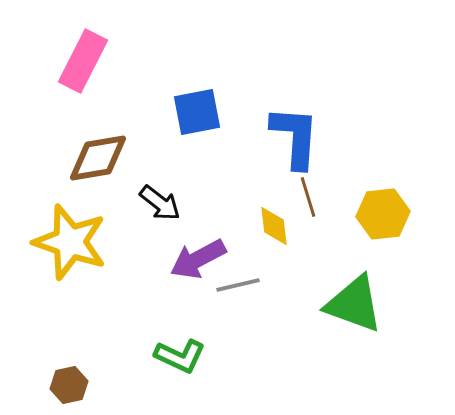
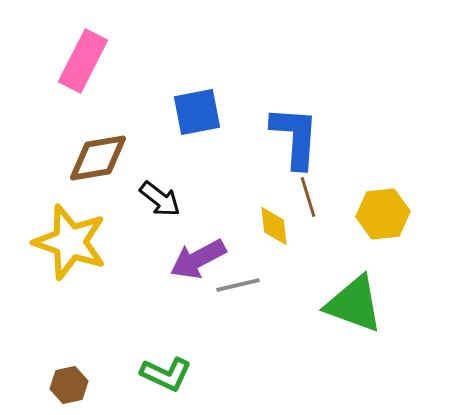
black arrow: moved 4 px up
green L-shape: moved 14 px left, 18 px down
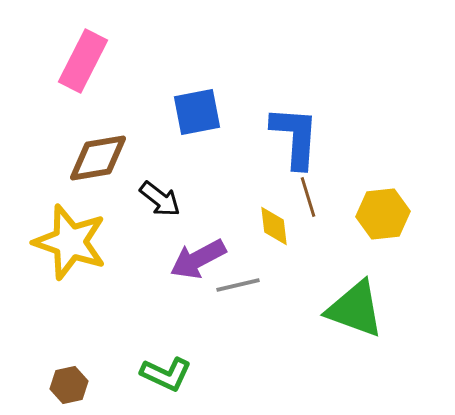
green triangle: moved 1 px right, 5 px down
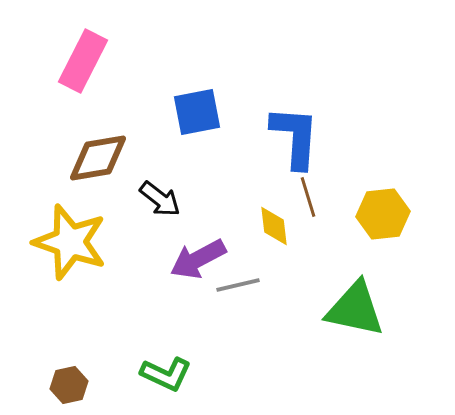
green triangle: rotated 8 degrees counterclockwise
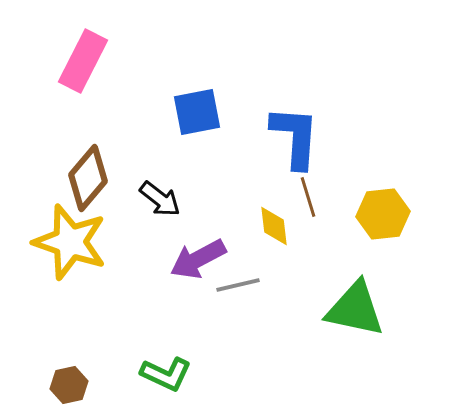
brown diamond: moved 10 px left, 20 px down; rotated 40 degrees counterclockwise
